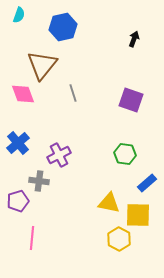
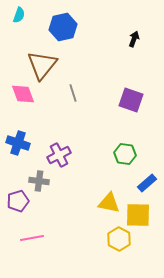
blue cross: rotated 30 degrees counterclockwise
pink line: rotated 75 degrees clockwise
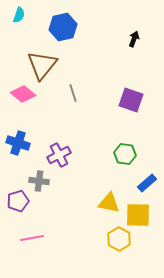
pink diamond: rotated 30 degrees counterclockwise
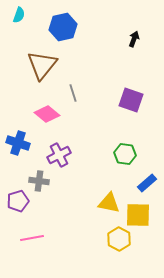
pink diamond: moved 24 px right, 20 px down
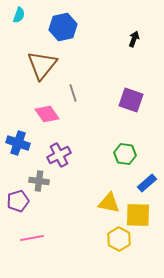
pink diamond: rotated 15 degrees clockwise
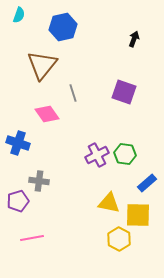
purple square: moved 7 px left, 8 px up
purple cross: moved 38 px right
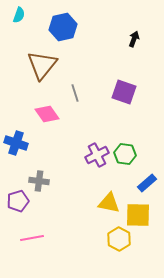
gray line: moved 2 px right
blue cross: moved 2 px left
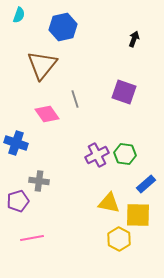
gray line: moved 6 px down
blue rectangle: moved 1 px left, 1 px down
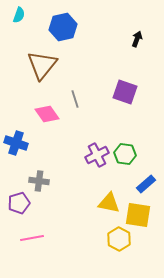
black arrow: moved 3 px right
purple square: moved 1 px right
purple pentagon: moved 1 px right, 2 px down
yellow square: rotated 8 degrees clockwise
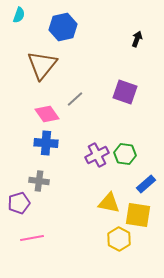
gray line: rotated 66 degrees clockwise
blue cross: moved 30 px right; rotated 15 degrees counterclockwise
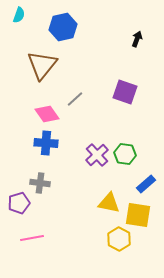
purple cross: rotated 15 degrees counterclockwise
gray cross: moved 1 px right, 2 px down
